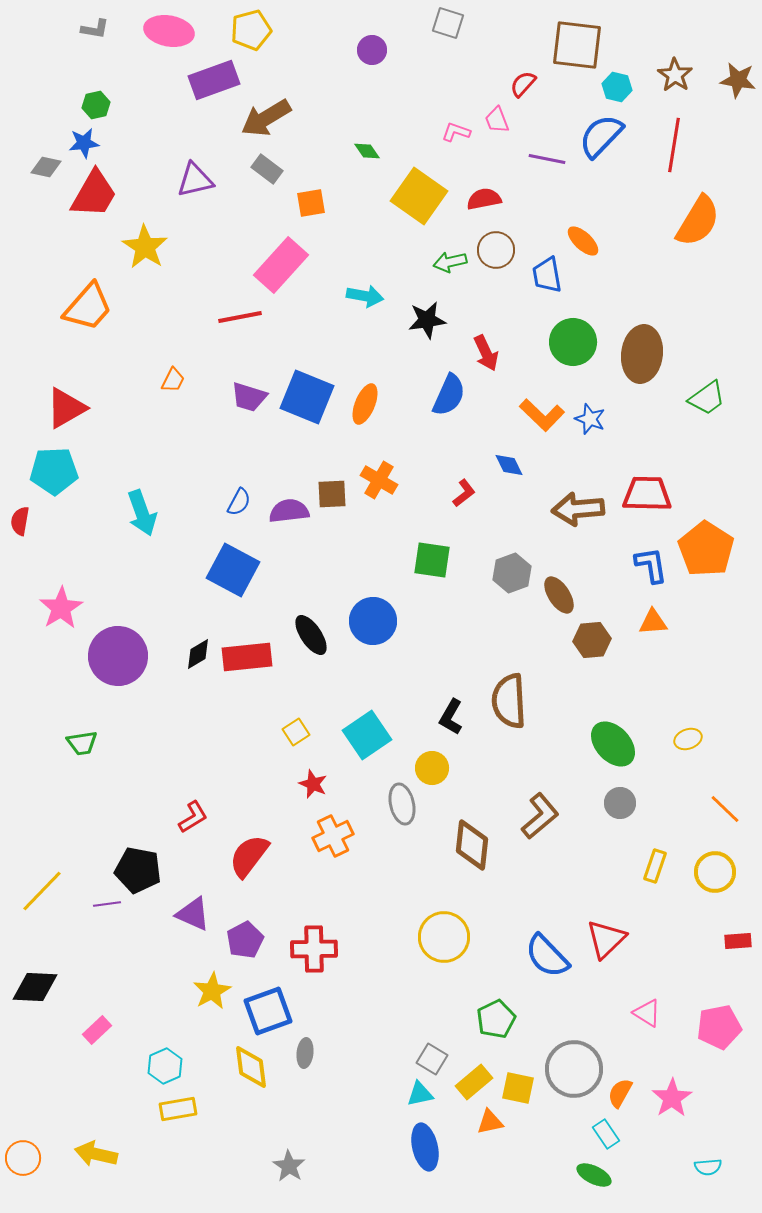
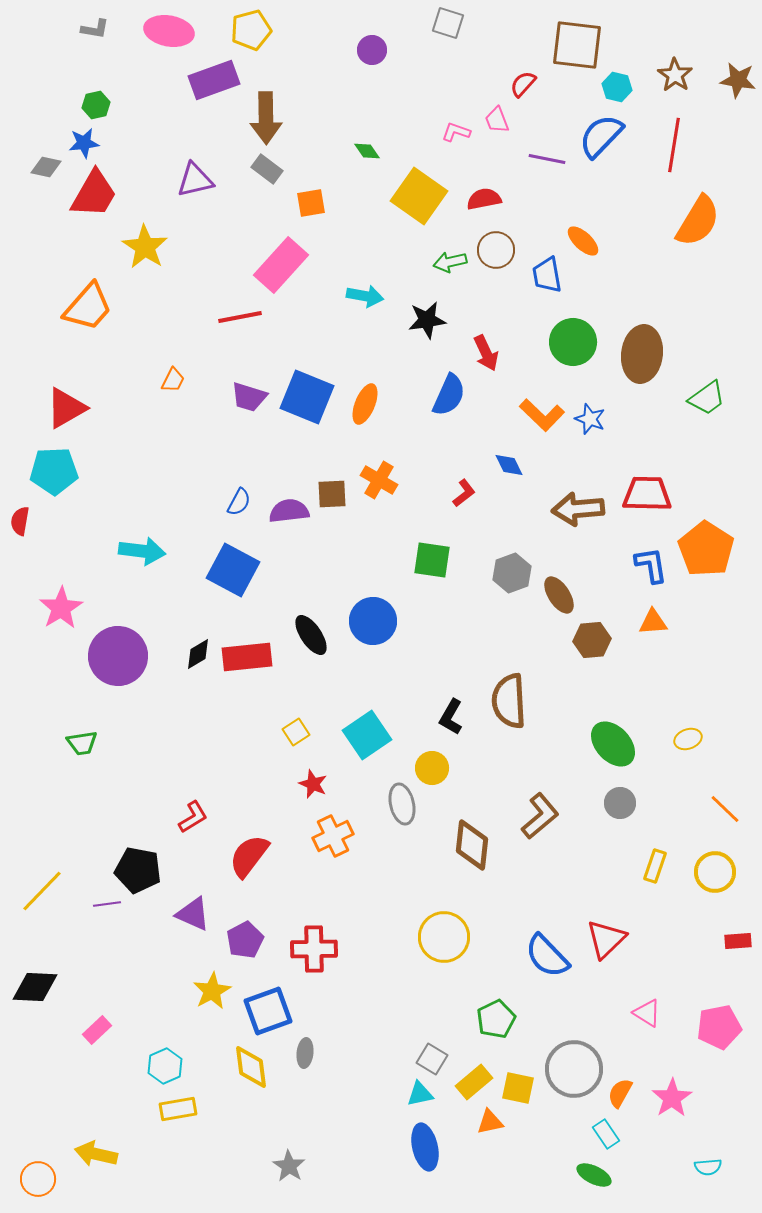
brown arrow at (266, 118): rotated 60 degrees counterclockwise
cyan arrow at (142, 513): moved 38 px down; rotated 63 degrees counterclockwise
orange circle at (23, 1158): moved 15 px right, 21 px down
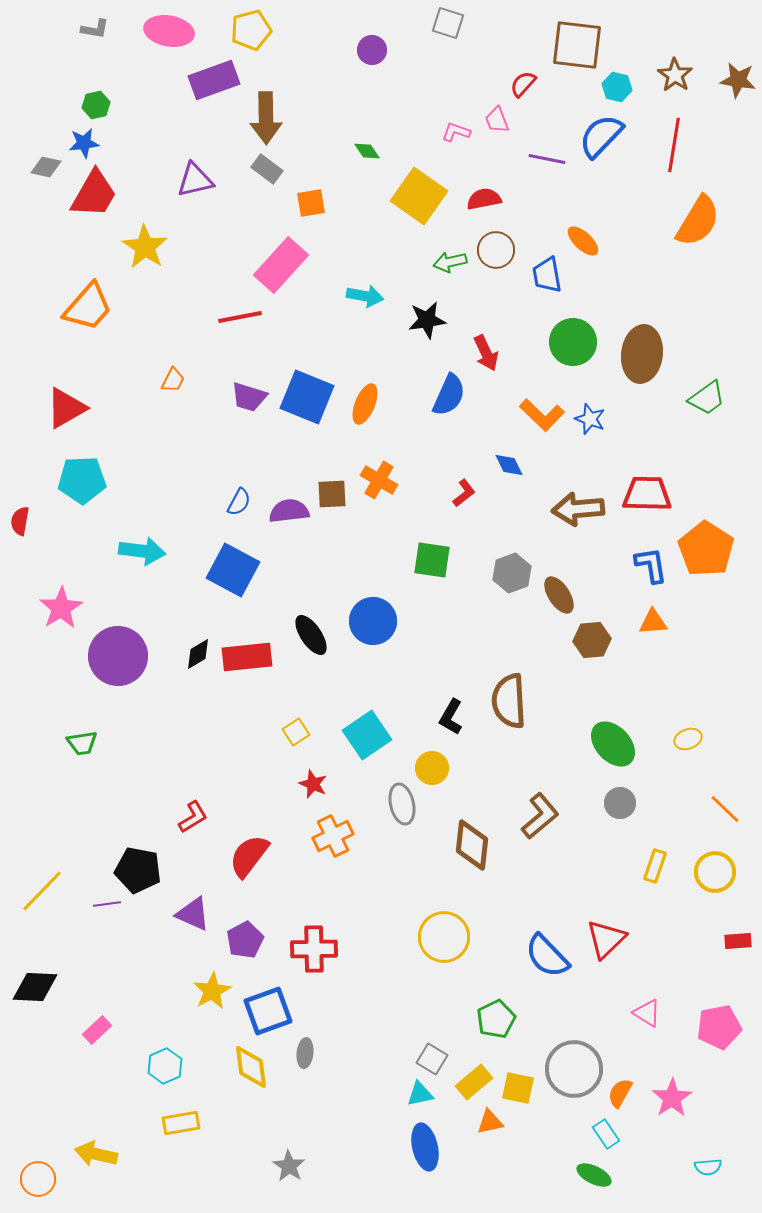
cyan pentagon at (54, 471): moved 28 px right, 9 px down
yellow rectangle at (178, 1109): moved 3 px right, 14 px down
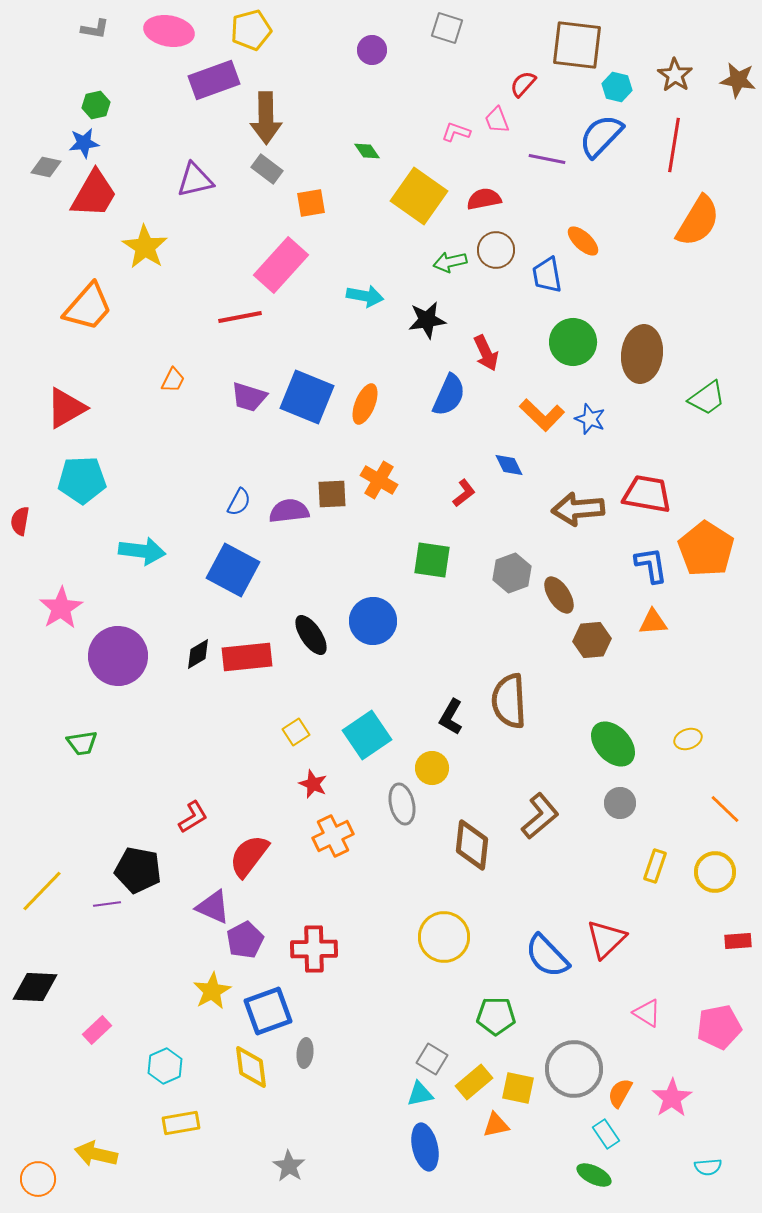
gray square at (448, 23): moved 1 px left, 5 px down
red trapezoid at (647, 494): rotated 9 degrees clockwise
purple triangle at (193, 914): moved 20 px right, 7 px up
green pentagon at (496, 1019): moved 3 px up; rotated 27 degrees clockwise
orange triangle at (490, 1122): moved 6 px right, 3 px down
